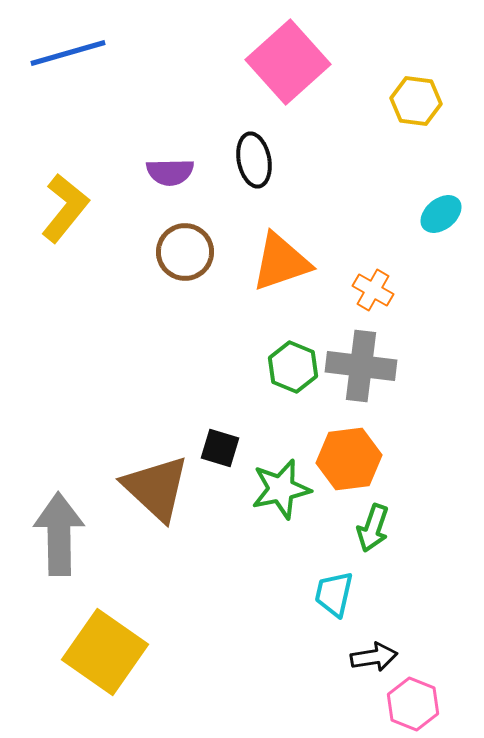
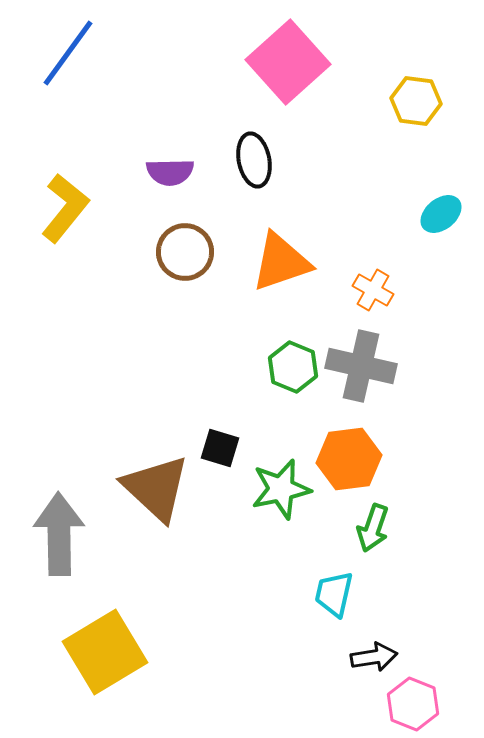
blue line: rotated 38 degrees counterclockwise
gray cross: rotated 6 degrees clockwise
yellow square: rotated 24 degrees clockwise
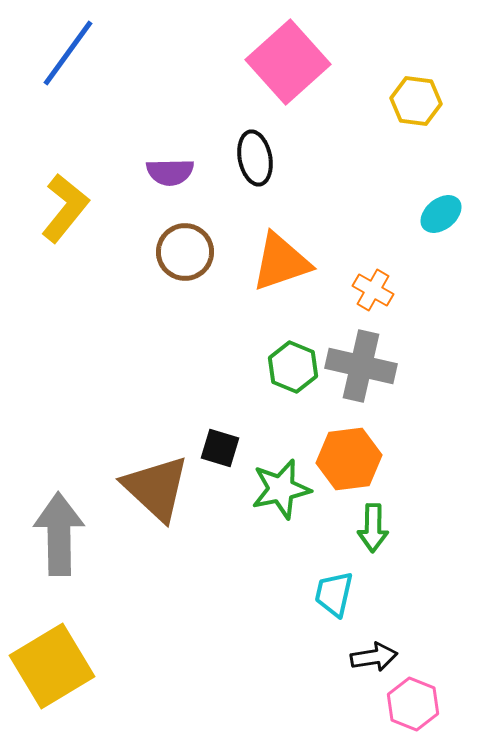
black ellipse: moved 1 px right, 2 px up
green arrow: rotated 18 degrees counterclockwise
yellow square: moved 53 px left, 14 px down
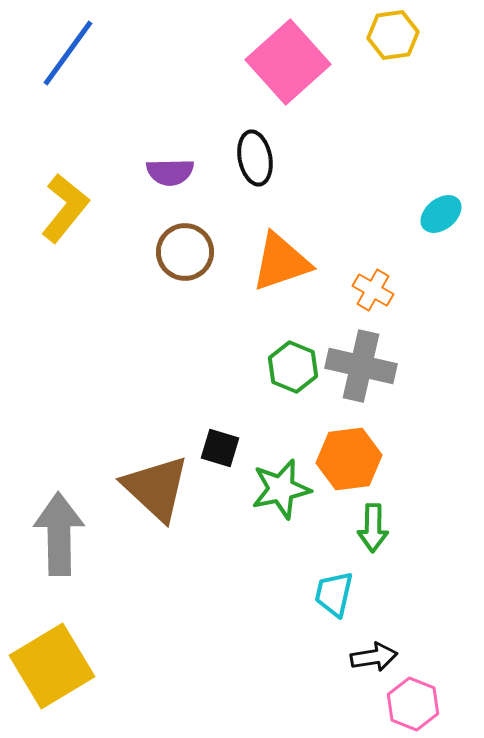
yellow hexagon: moved 23 px left, 66 px up; rotated 15 degrees counterclockwise
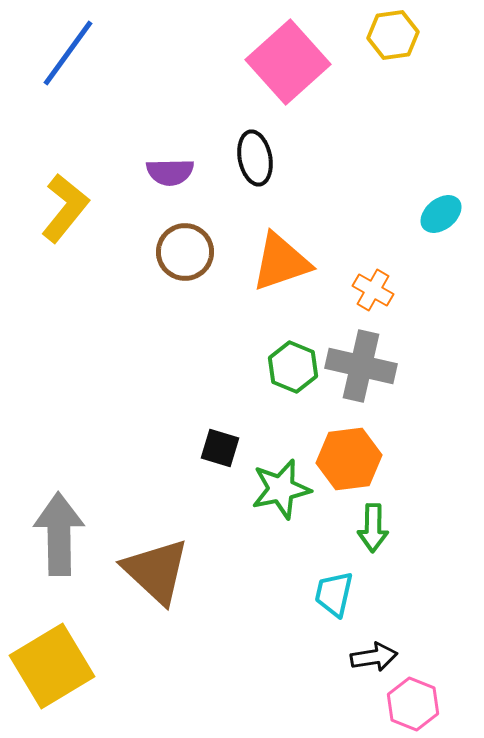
brown triangle: moved 83 px down
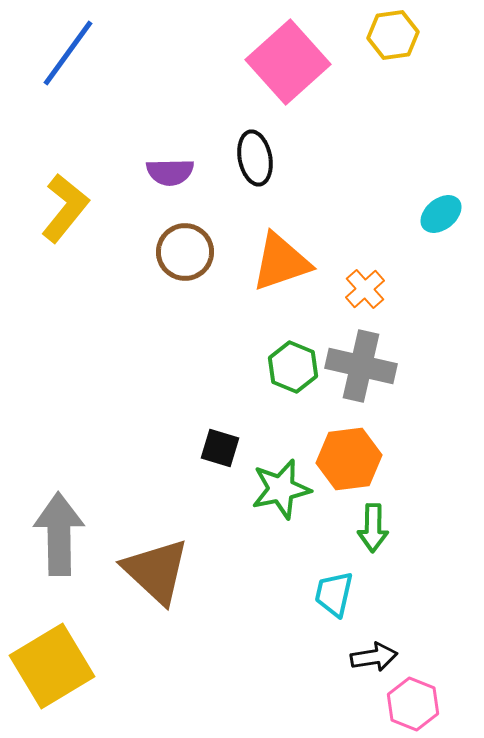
orange cross: moved 8 px left, 1 px up; rotated 18 degrees clockwise
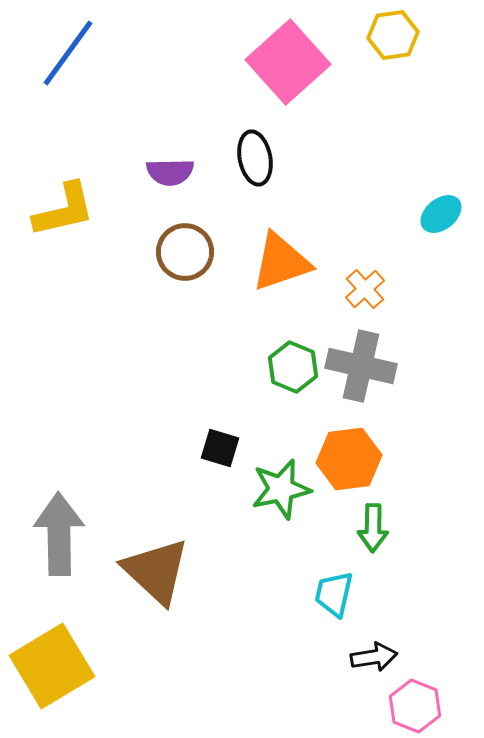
yellow L-shape: moved 1 px left, 2 px down; rotated 38 degrees clockwise
pink hexagon: moved 2 px right, 2 px down
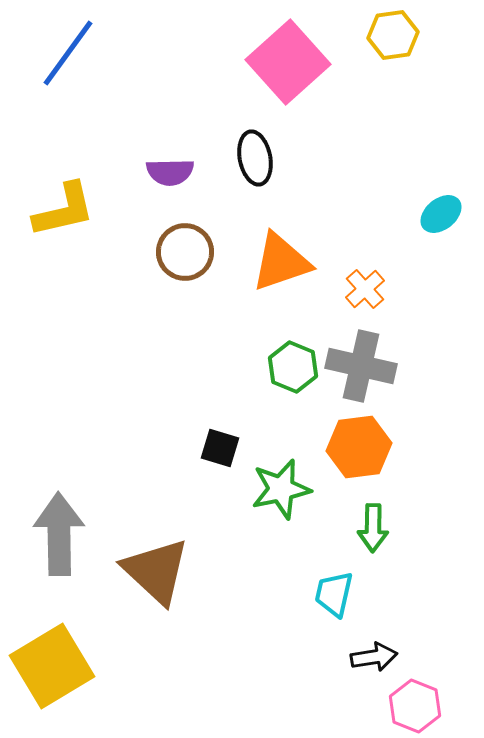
orange hexagon: moved 10 px right, 12 px up
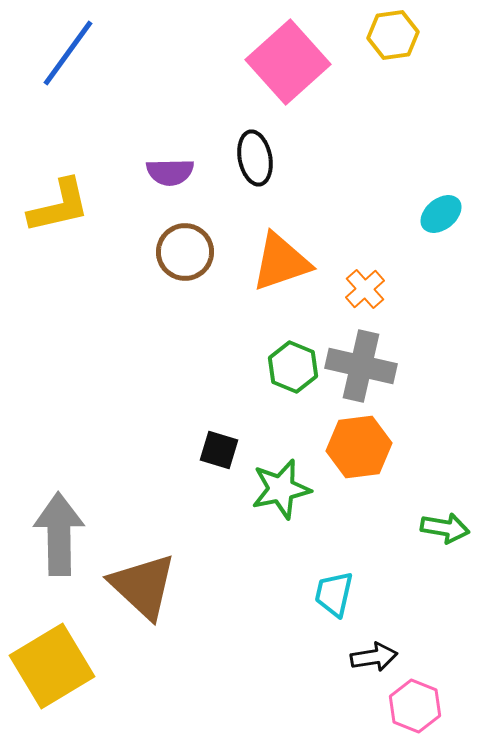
yellow L-shape: moved 5 px left, 4 px up
black square: moved 1 px left, 2 px down
green arrow: moved 72 px right; rotated 81 degrees counterclockwise
brown triangle: moved 13 px left, 15 px down
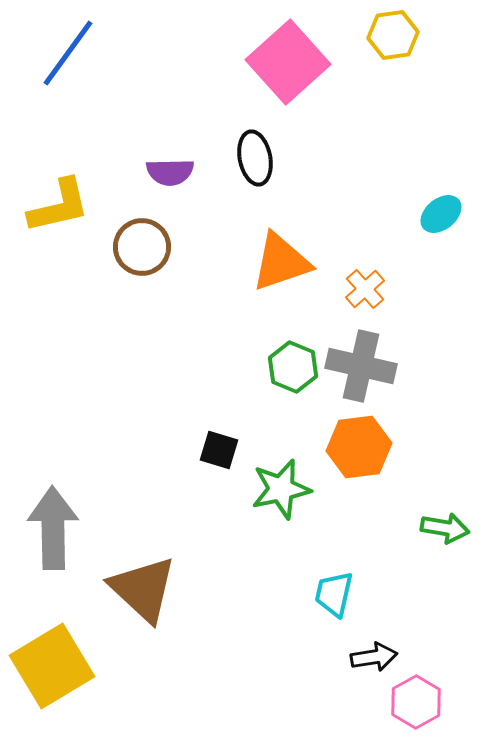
brown circle: moved 43 px left, 5 px up
gray arrow: moved 6 px left, 6 px up
brown triangle: moved 3 px down
pink hexagon: moved 1 px right, 4 px up; rotated 9 degrees clockwise
